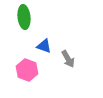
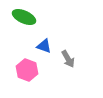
green ellipse: rotated 60 degrees counterclockwise
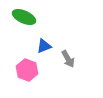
blue triangle: rotated 42 degrees counterclockwise
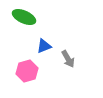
pink hexagon: moved 1 px down; rotated 25 degrees clockwise
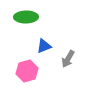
green ellipse: moved 2 px right; rotated 25 degrees counterclockwise
gray arrow: rotated 60 degrees clockwise
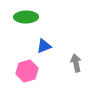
gray arrow: moved 8 px right, 4 px down; rotated 138 degrees clockwise
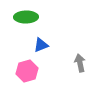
blue triangle: moved 3 px left, 1 px up
gray arrow: moved 4 px right
